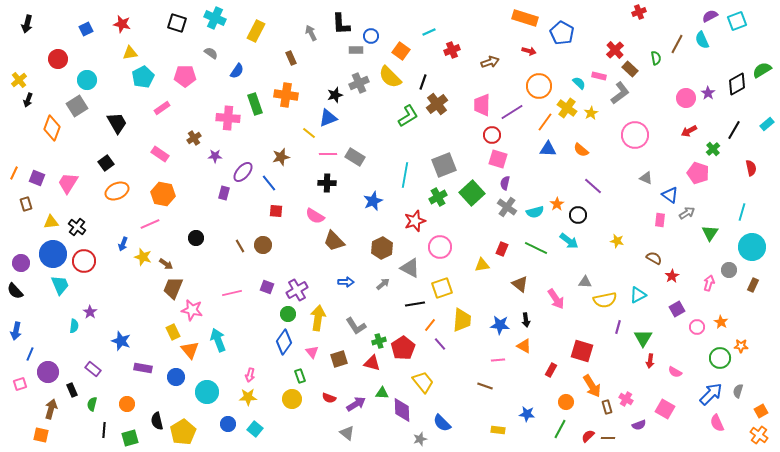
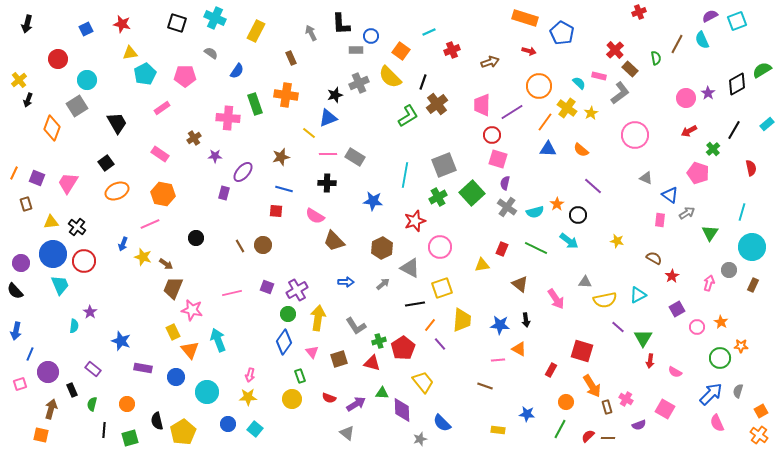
cyan pentagon at (143, 77): moved 2 px right, 3 px up
blue line at (269, 183): moved 15 px right, 6 px down; rotated 36 degrees counterclockwise
blue star at (373, 201): rotated 30 degrees clockwise
purple line at (618, 327): rotated 64 degrees counterclockwise
orange triangle at (524, 346): moved 5 px left, 3 px down
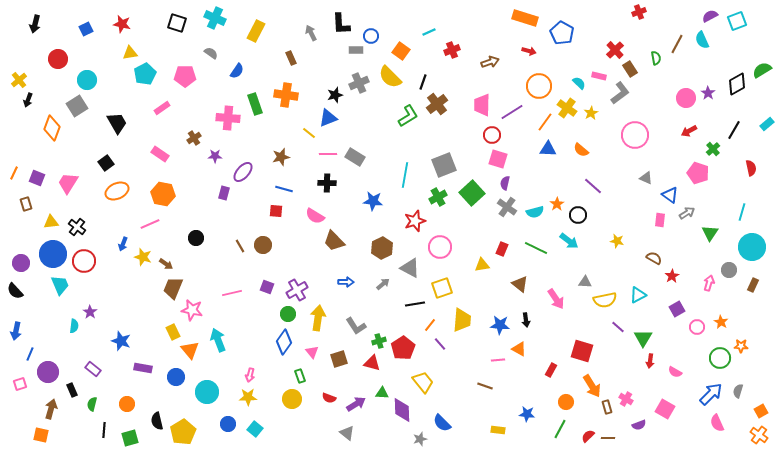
black arrow at (27, 24): moved 8 px right
brown rectangle at (630, 69): rotated 14 degrees clockwise
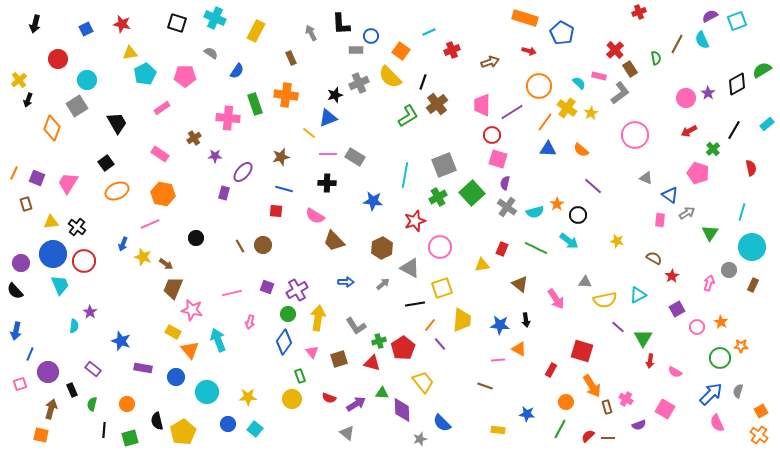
yellow rectangle at (173, 332): rotated 35 degrees counterclockwise
pink arrow at (250, 375): moved 53 px up
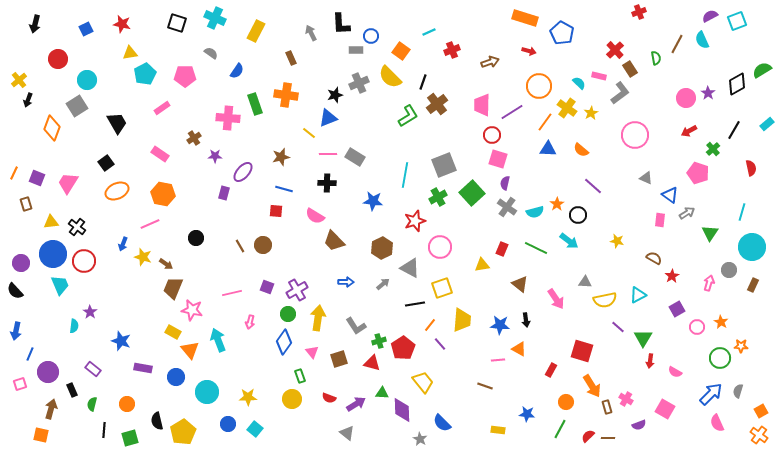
gray star at (420, 439): rotated 24 degrees counterclockwise
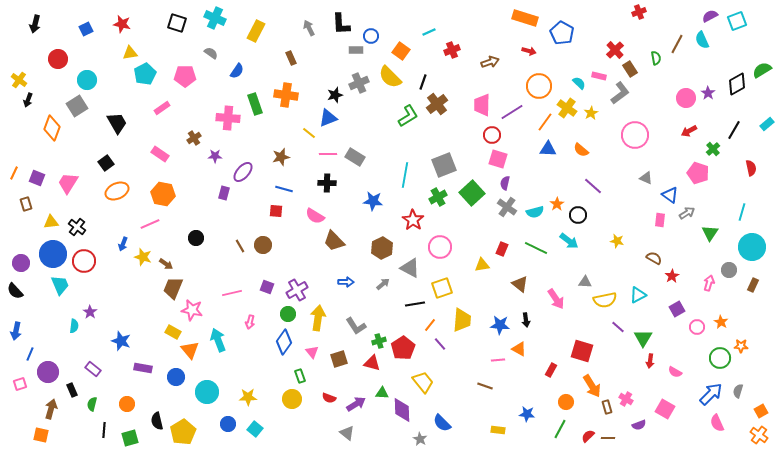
gray arrow at (311, 33): moved 2 px left, 5 px up
yellow cross at (19, 80): rotated 14 degrees counterclockwise
red star at (415, 221): moved 2 px left, 1 px up; rotated 20 degrees counterclockwise
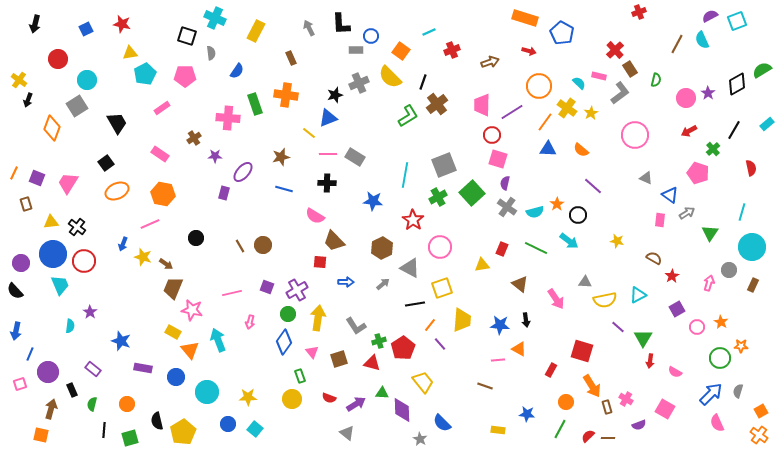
black square at (177, 23): moved 10 px right, 13 px down
gray semicircle at (211, 53): rotated 48 degrees clockwise
green semicircle at (656, 58): moved 22 px down; rotated 24 degrees clockwise
red square at (276, 211): moved 44 px right, 51 px down
cyan semicircle at (74, 326): moved 4 px left
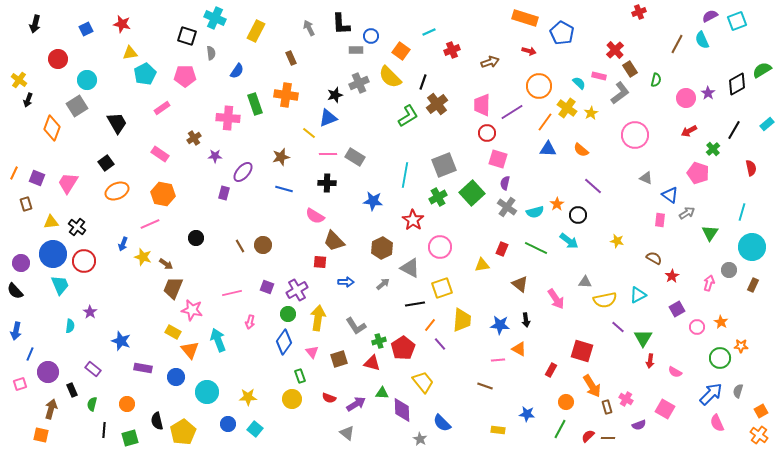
red circle at (492, 135): moved 5 px left, 2 px up
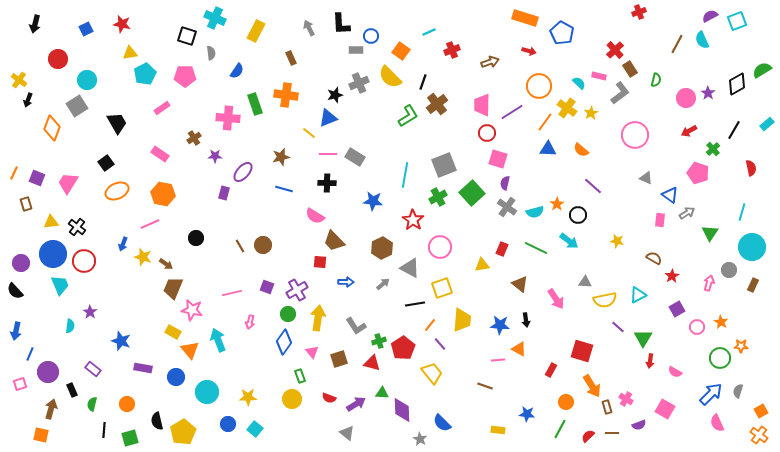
yellow trapezoid at (423, 382): moved 9 px right, 9 px up
brown line at (608, 438): moved 4 px right, 5 px up
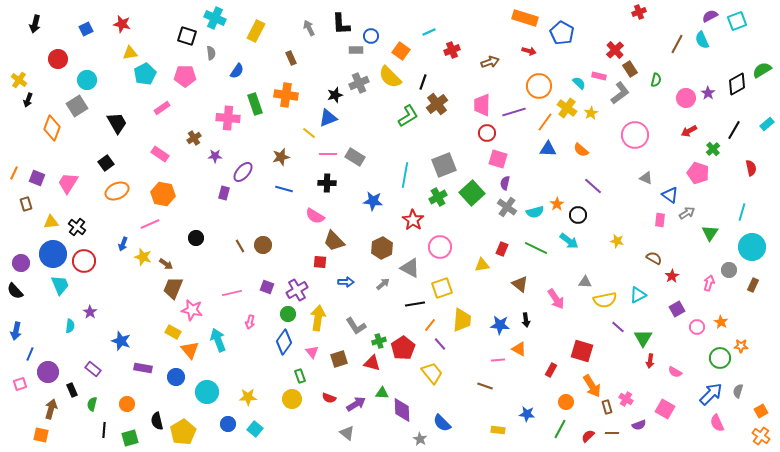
purple line at (512, 112): moved 2 px right; rotated 15 degrees clockwise
orange cross at (759, 435): moved 2 px right, 1 px down
